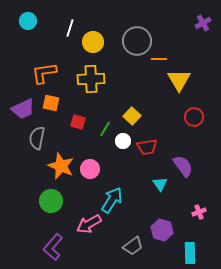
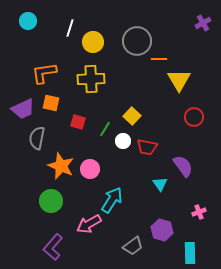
red trapezoid: rotated 20 degrees clockwise
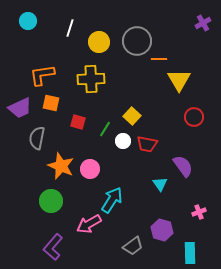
yellow circle: moved 6 px right
orange L-shape: moved 2 px left, 2 px down
purple trapezoid: moved 3 px left, 1 px up
red trapezoid: moved 3 px up
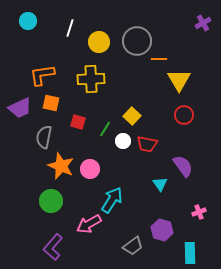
red circle: moved 10 px left, 2 px up
gray semicircle: moved 7 px right, 1 px up
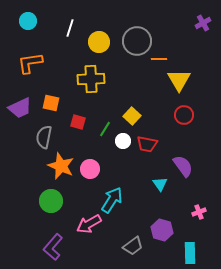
orange L-shape: moved 12 px left, 12 px up
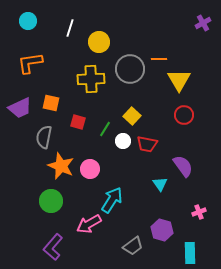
gray circle: moved 7 px left, 28 px down
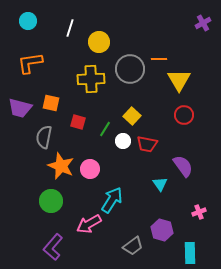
purple trapezoid: rotated 40 degrees clockwise
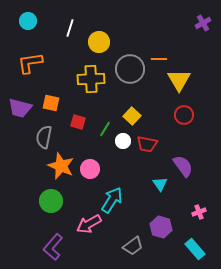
purple hexagon: moved 1 px left, 3 px up
cyan rectangle: moved 5 px right, 4 px up; rotated 40 degrees counterclockwise
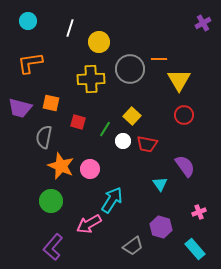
purple semicircle: moved 2 px right
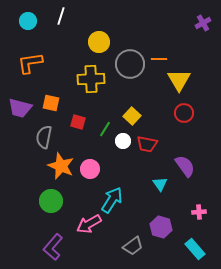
white line: moved 9 px left, 12 px up
gray circle: moved 5 px up
red circle: moved 2 px up
pink cross: rotated 16 degrees clockwise
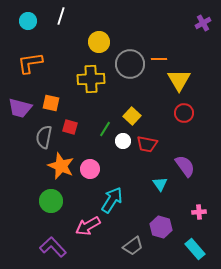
red square: moved 8 px left, 5 px down
pink arrow: moved 1 px left, 2 px down
purple L-shape: rotated 96 degrees clockwise
